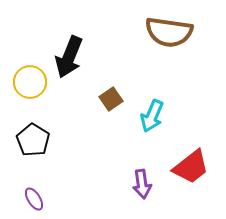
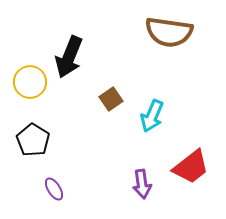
purple ellipse: moved 20 px right, 10 px up
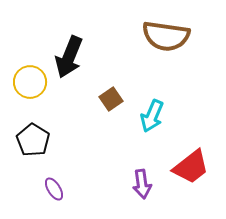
brown semicircle: moved 3 px left, 4 px down
